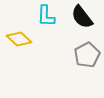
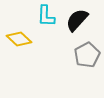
black semicircle: moved 5 px left, 3 px down; rotated 80 degrees clockwise
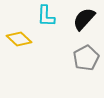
black semicircle: moved 7 px right, 1 px up
gray pentagon: moved 1 px left, 3 px down
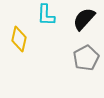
cyan L-shape: moved 1 px up
yellow diamond: rotated 60 degrees clockwise
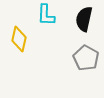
black semicircle: rotated 30 degrees counterclockwise
gray pentagon: rotated 15 degrees counterclockwise
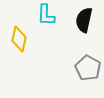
black semicircle: moved 1 px down
gray pentagon: moved 2 px right, 10 px down
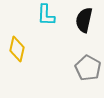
yellow diamond: moved 2 px left, 10 px down
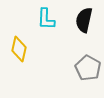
cyan L-shape: moved 4 px down
yellow diamond: moved 2 px right
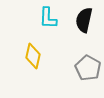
cyan L-shape: moved 2 px right, 1 px up
yellow diamond: moved 14 px right, 7 px down
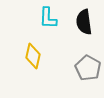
black semicircle: moved 2 px down; rotated 20 degrees counterclockwise
